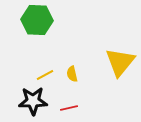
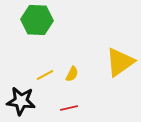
yellow triangle: rotated 16 degrees clockwise
yellow semicircle: rotated 140 degrees counterclockwise
black star: moved 12 px left; rotated 8 degrees clockwise
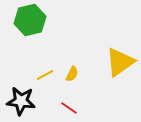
green hexagon: moved 7 px left; rotated 16 degrees counterclockwise
red line: rotated 48 degrees clockwise
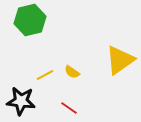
yellow triangle: moved 2 px up
yellow semicircle: moved 2 px up; rotated 98 degrees clockwise
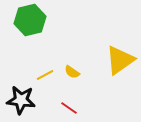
black star: moved 1 px up
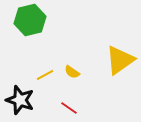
black star: moved 1 px left; rotated 12 degrees clockwise
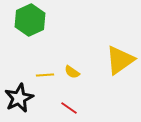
green hexagon: rotated 12 degrees counterclockwise
yellow line: rotated 24 degrees clockwise
black star: moved 1 px left, 2 px up; rotated 28 degrees clockwise
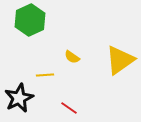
yellow semicircle: moved 15 px up
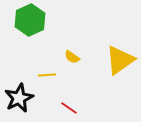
yellow line: moved 2 px right
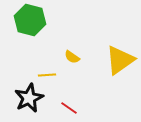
green hexagon: rotated 20 degrees counterclockwise
black star: moved 10 px right
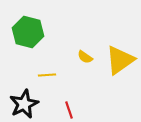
green hexagon: moved 2 px left, 12 px down
yellow semicircle: moved 13 px right
black star: moved 5 px left, 6 px down
red line: moved 2 px down; rotated 36 degrees clockwise
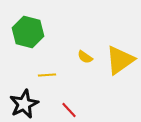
red line: rotated 24 degrees counterclockwise
